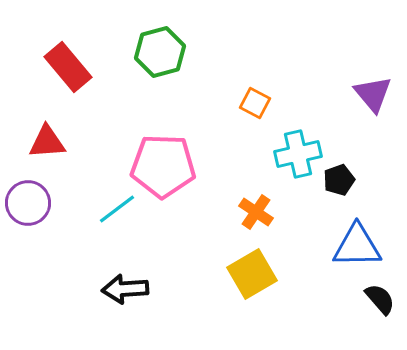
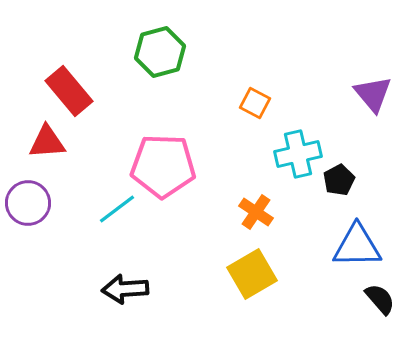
red rectangle: moved 1 px right, 24 px down
black pentagon: rotated 8 degrees counterclockwise
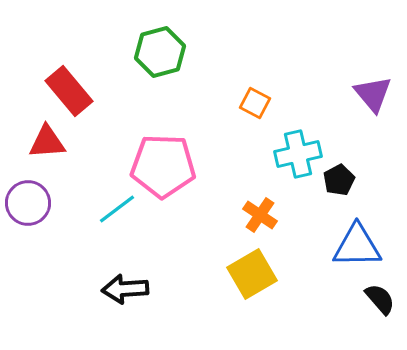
orange cross: moved 4 px right, 3 px down
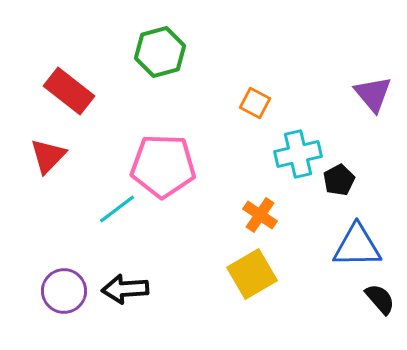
red rectangle: rotated 12 degrees counterclockwise
red triangle: moved 1 px right, 14 px down; rotated 42 degrees counterclockwise
purple circle: moved 36 px right, 88 px down
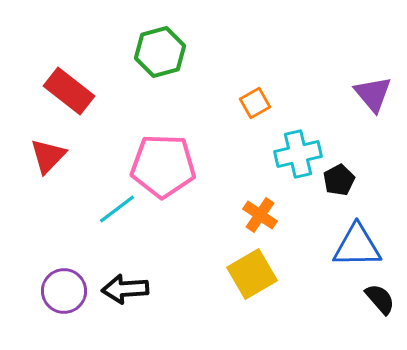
orange square: rotated 32 degrees clockwise
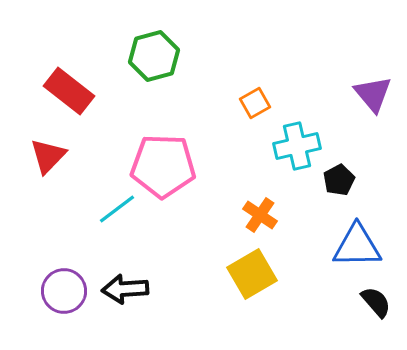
green hexagon: moved 6 px left, 4 px down
cyan cross: moved 1 px left, 8 px up
black semicircle: moved 4 px left, 3 px down
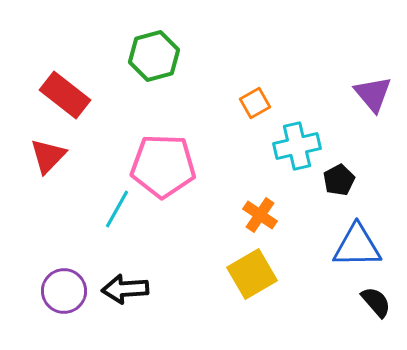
red rectangle: moved 4 px left, 4 px down
cyan line: rotated 24 degrees counterclockwise
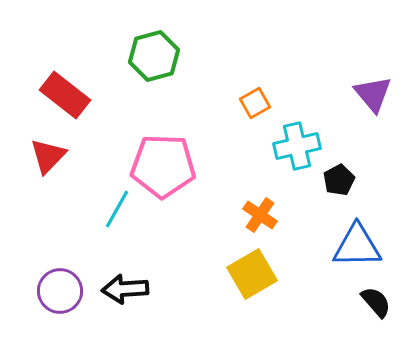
purple circle: moved 4 px left
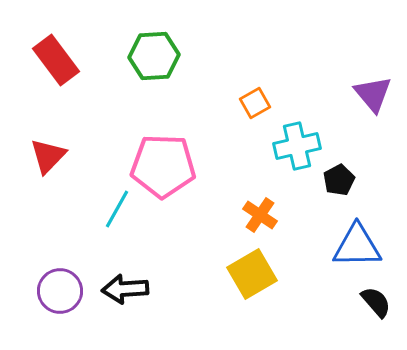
green hexagon: rotated 12 degrees clockwise
red rectangle: moved 9 px left, 35 px up; rotated 15 degrees clockwise
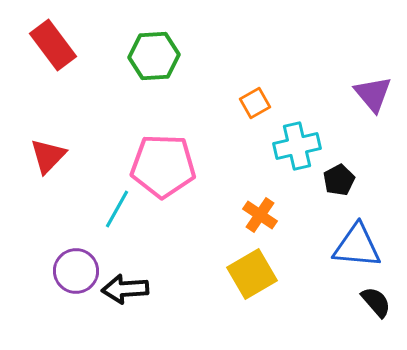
red rectangle: moved 3 px left, 15 px up
blue triangle: rotated 6 degrees clockwise
purple circle: moved 16 px right, 20 px up
